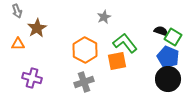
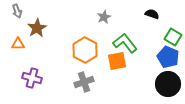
black semicircle: moved 9 px left, 17 px up
black circle: moved 5 px down
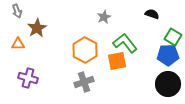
blue pentagon: moved 2 px up; rotated 25 degrees counterclockwise
purple cross: moved 4 px left
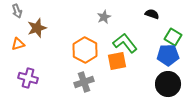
brown star: rotated 12 degrees clockwise
orange triangle: rotated 16 degrees counterclockwise
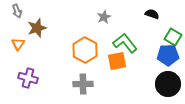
orange triangle: rotated 40 degrees counterclockwise
gray cross: moved 1 px left, 2 px down; rotated 18 degrees clockwise
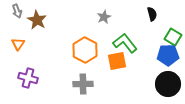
black semicircle: rotated 56 degrees clockwise
brown star: moved 8 px up; rotated 24 degrees counterclockwise
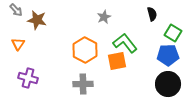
gray arrow: moved 1 px left, 1 px up; rotated 24 degrees counterclockwise
brown star: rotated 18 degrees counterclockwise
green square: moved 4 px up
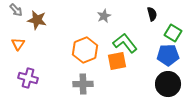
gray star: moved 1 px up
orange hexagon: rotated 10 degrees clockwise
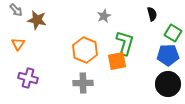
green L-shape: rotated 55 degrees clockwise
orange hexagon: rotated 15 degrees counterclockwise
gray cross: moved 1 px up
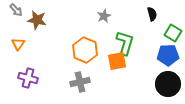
gray cross: moved 3 px left, 1 px up; rotated 12 degrees counterclockwise
